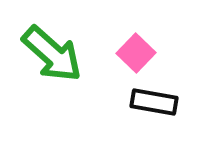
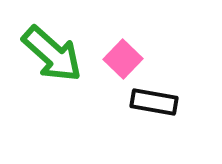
pink square: moved 13 px left, 6 px down
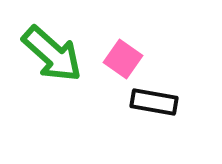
pink square: rotated 9 degrees counterclockwise
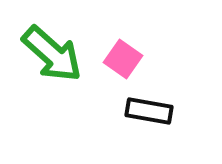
black rectangle: moved 5 px left, 9 px down
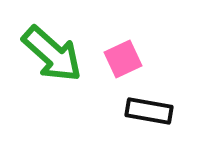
pink square: rotated 30 degrees clockwise
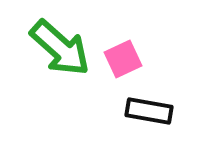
green arrow: moved 8 px right, 6 px up
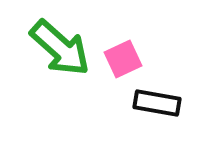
black rectangle: moved 8 px right, 8 px up
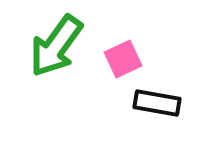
green arrow: moved 4 px left, 2 px up; rotated 84 degrees clockwise
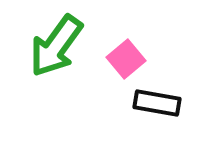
pink square: moved 3 px right; rotated 15 degrees counterclockwise
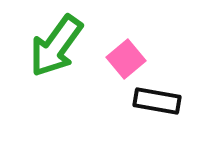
black rectangle: moved 2 px up
